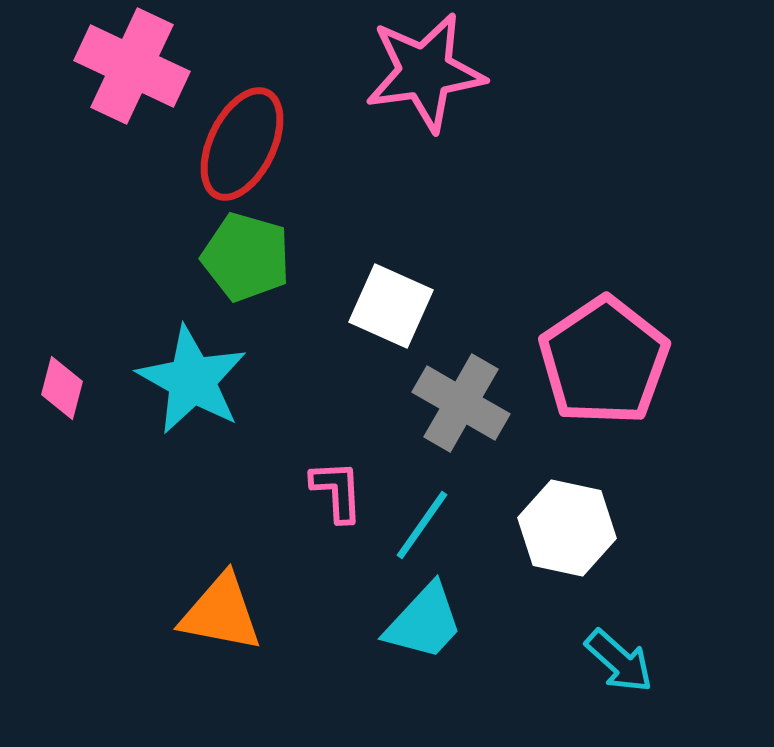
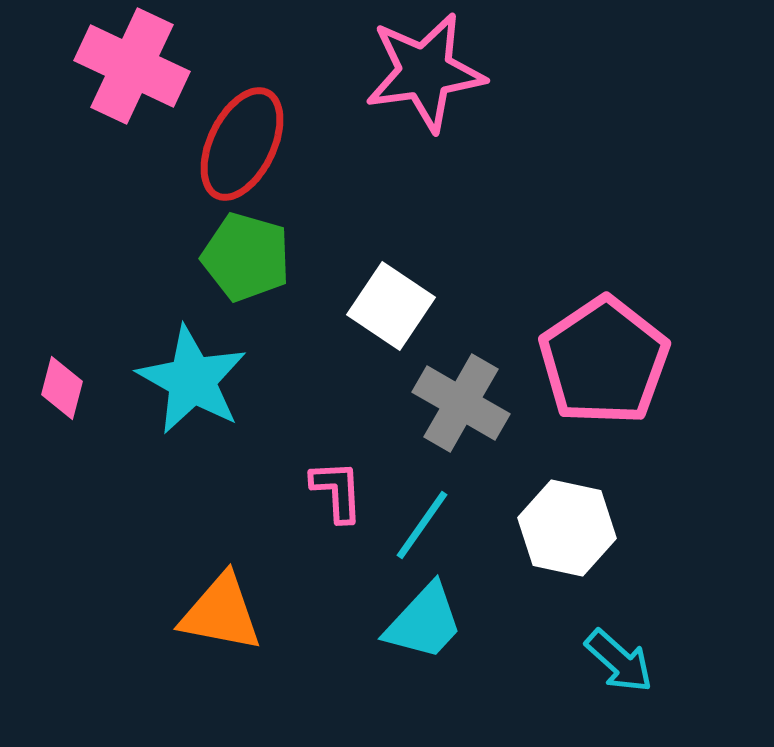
white square: rotated 10 degrees clockwise
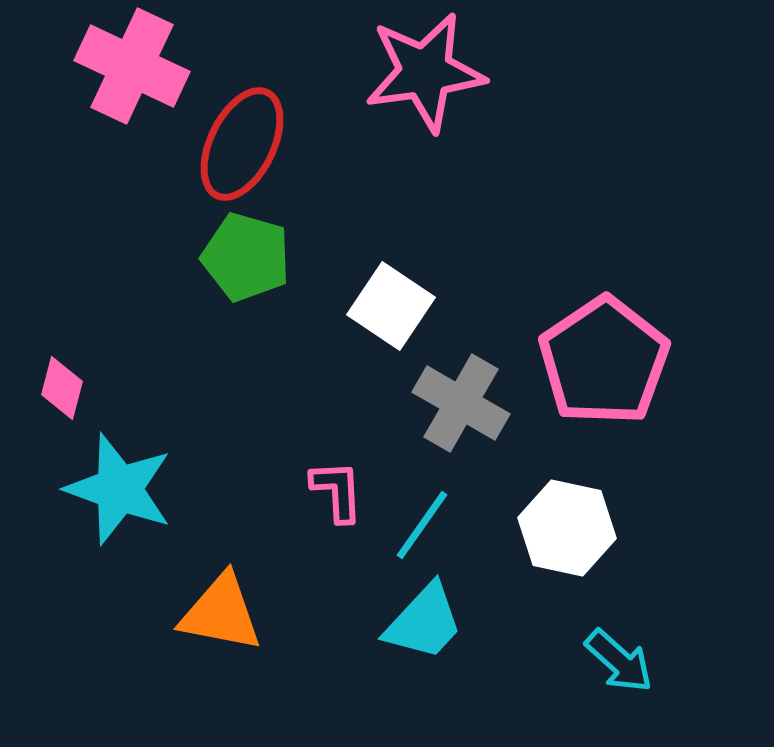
cyan star: moved 73 px left, 109 px down; rotated 9 degrees counterclockwise
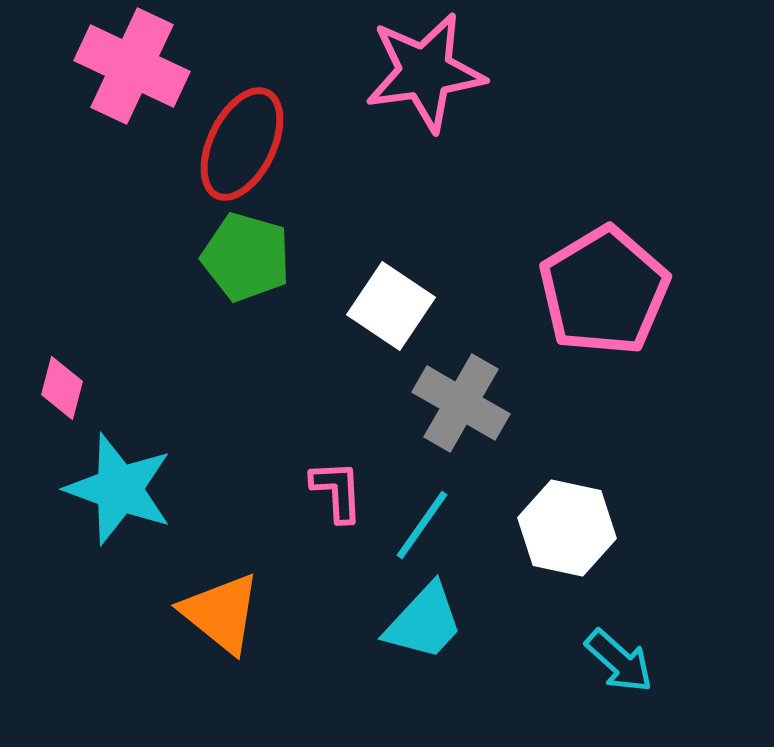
pink pentagon: moved 70 px up; rotated 3 degrees clockwise
orange triangle: rotated 28 degrees clockwise
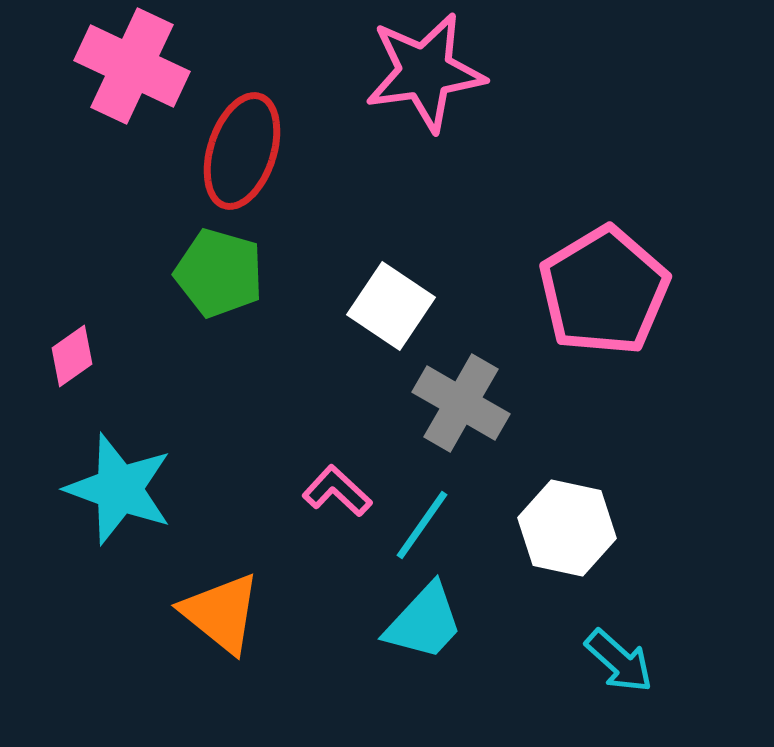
red ellipse: moved 7 px down; rotated 8 degrees counterclockwise
green pentagon: moved 27 px left, 16 px down
pink diamond: moved 10 px right, 32 px up; rotated 40 degrees clockwise
pink L-shape: rotated 44 degrees counterclockwise
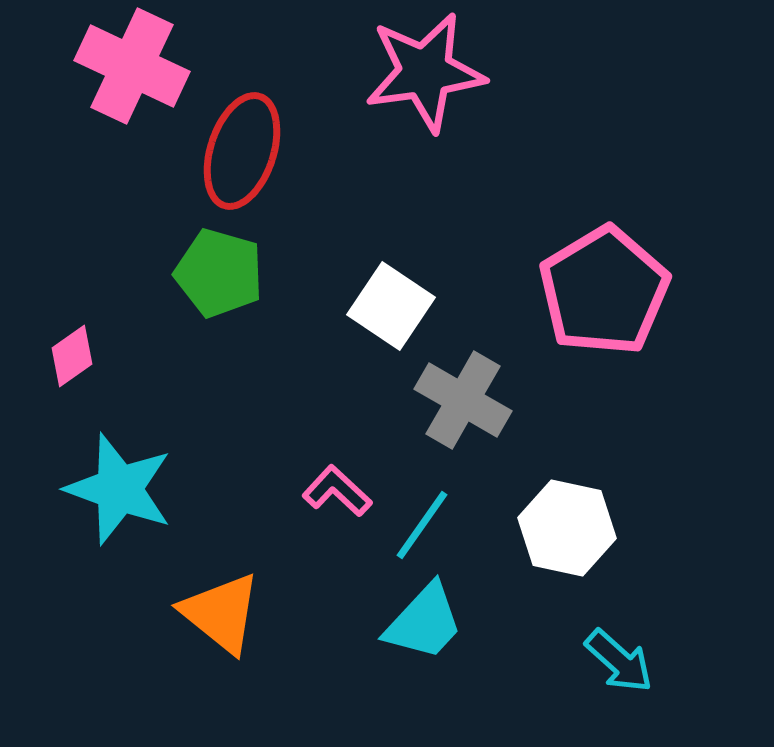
gray cross: moved 2 px right, 3 px up
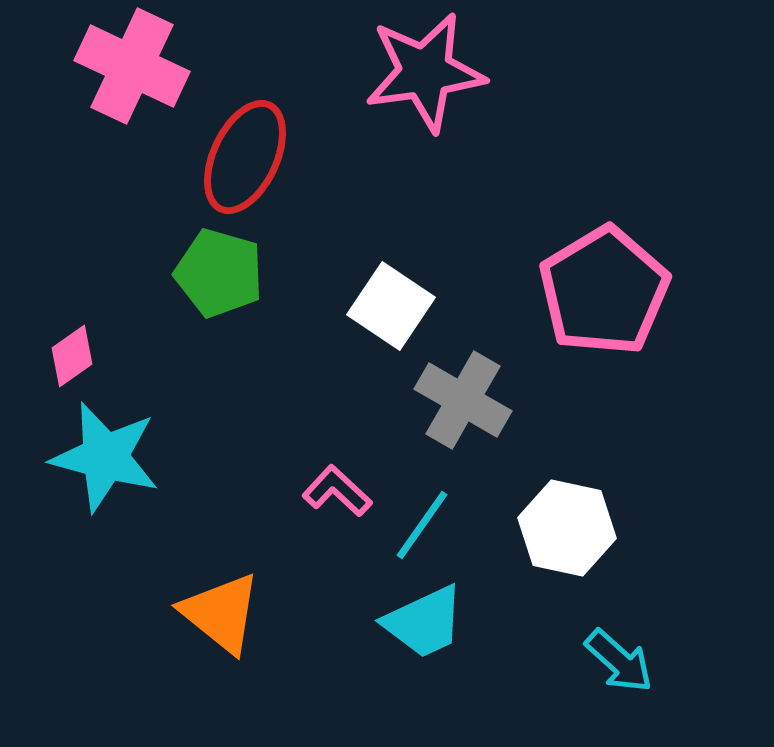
red ellipse: moved 3 px right, 6 px down; rotated 7 degrees clockwise
cyan star: moved 14 px left, 32 px up; rotated 5 degrees counterclockwise
cyan trapezoid: rotated 22 degrees clockwise
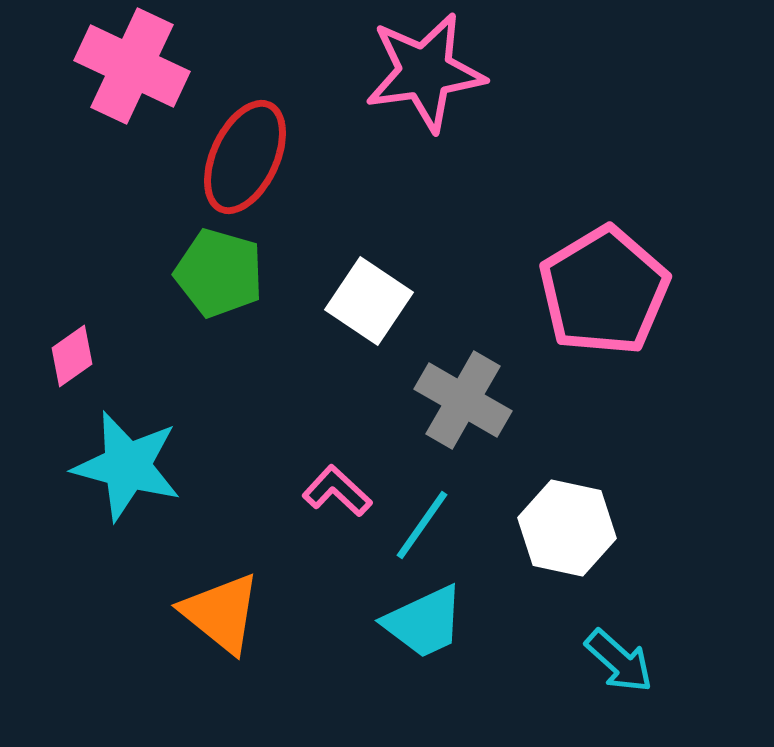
white square: moved 22 px left, 5 px up
cyan star: moved 22 px right, 9 px down
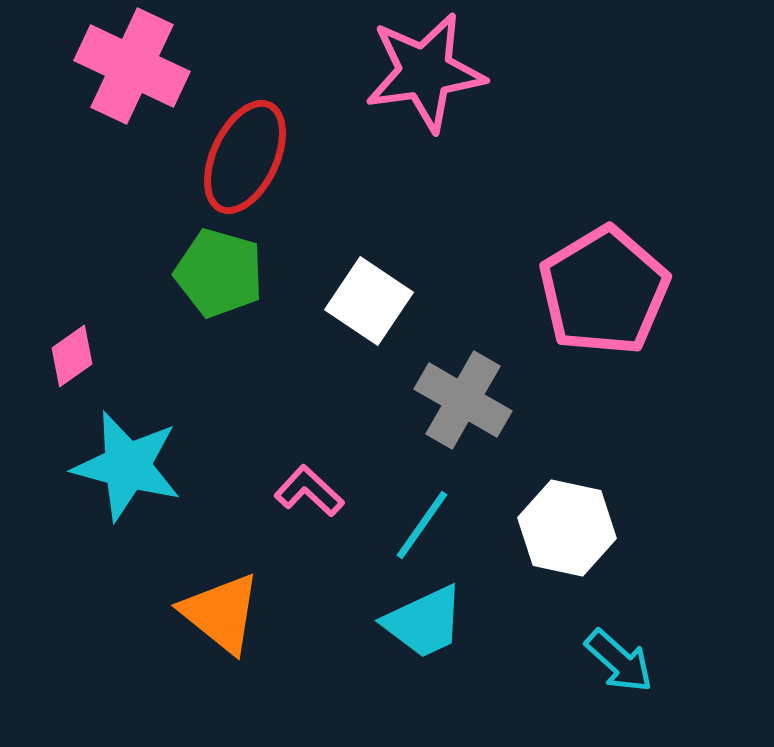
pink L-shape: moved 28 px left
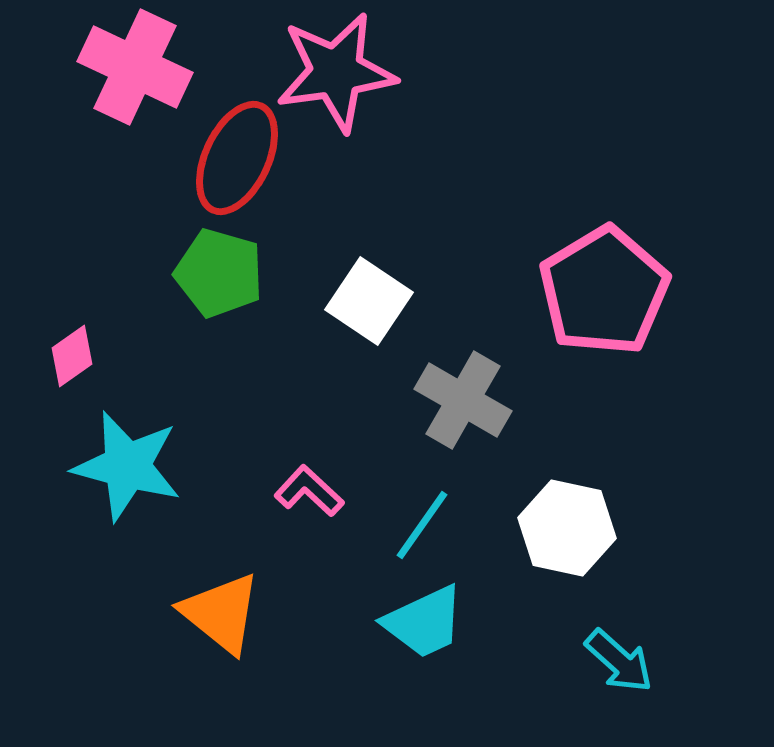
pink cross: moved 3 px right, 1 px down
pink star: moved 89 px left
red ellipse: moved 8 px left, 1 px down
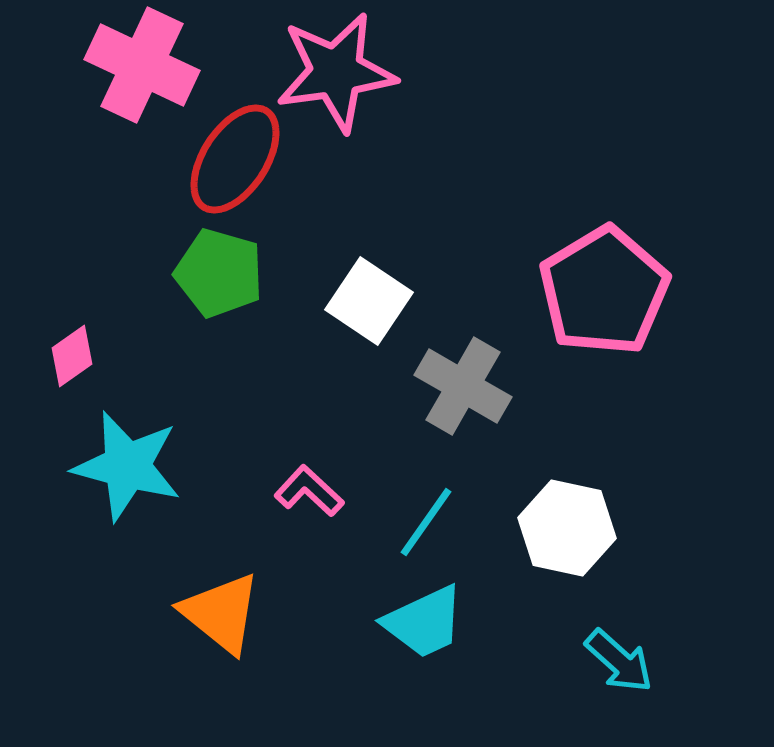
pink cross: moved 7 px right, 2 px up
red ellipse: moved 2 px left, 1 px down; rotated 8 degrees clockwise
gray cross: moved 14 px up
cyan line: moved 4 px right, 3 px up
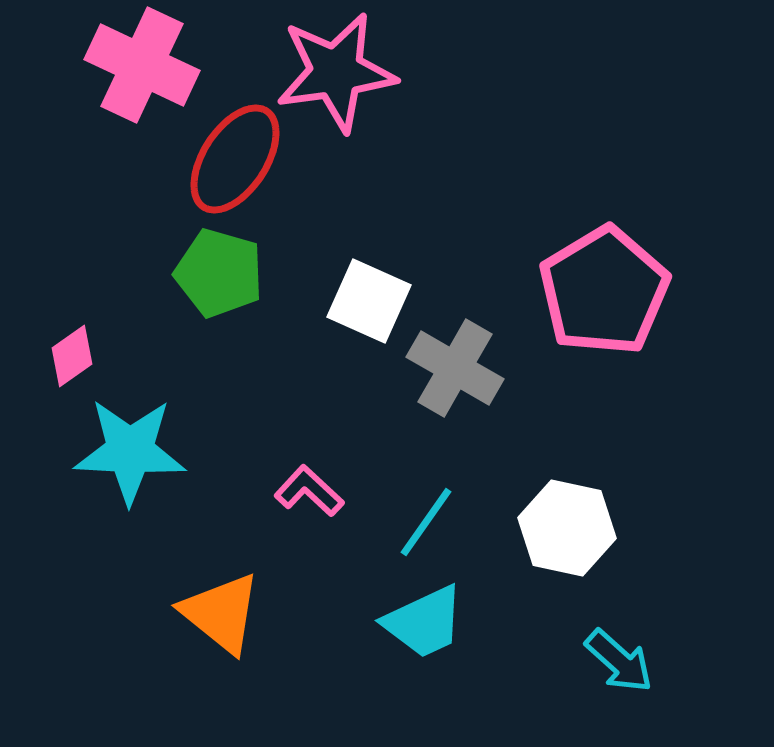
white square: rotated 10 degrees counterclockwise
gray cross: moved 8 px left, 18 px up
cyan star: moved 3 px right, 15 px up; rotated 12 degrees counterclockwise
